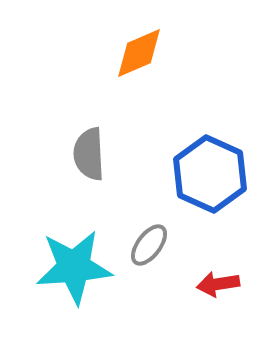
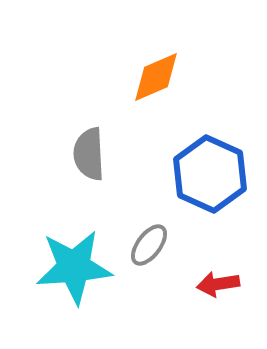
orange diamond: moved 17 px right, 24 px down
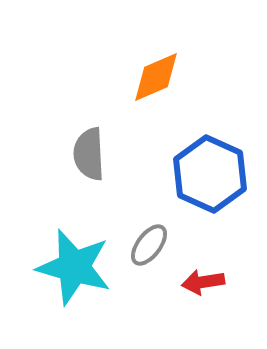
cyan star: rotated 20 degrees clockwise
red arrow: moved 15 px left, 2 px up
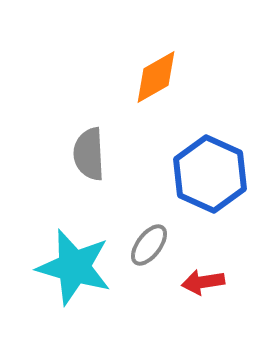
orange diamond: rotated 6 degrees counterclockwise
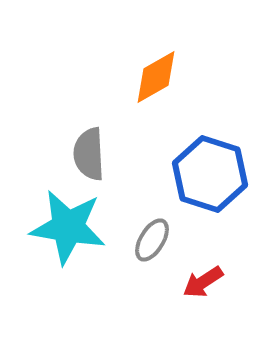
blue hexagon: rotated 6 degrees counterclockwise
gray ellipse: moved 3 px right, 5 px up; rotated 6 degrees counterclockwise
cyan star: moved 6 px left, 40 px up; rotated 6 degrees counterclockwise
red arrow: rotated 24 degrees counterclockwise
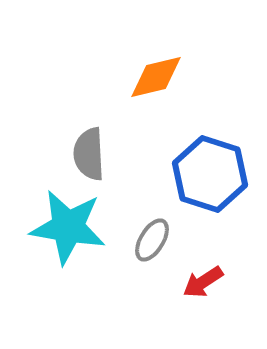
orange diamond: rotated 16 degrees clockwise
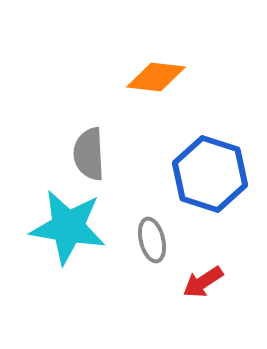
orange diamond: rotated 20 degrees clockwise
gray ellipse: rotated 45 degrees counterclockwise
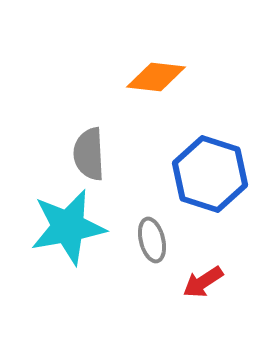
cyan star: rotated 20 degrees counterclockwise
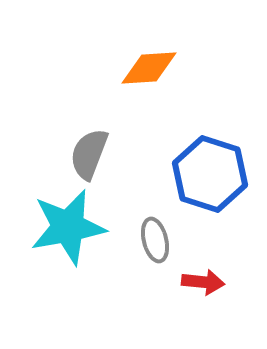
orange diamond: moved 7 px left, 9 px up; rotated 10 degrees counterclockwise
gray semicircle: rotated 24 degrees clockwise
gray ellipse: moved 3 px right
red arrow: rotated 141 degrees counterclockwise
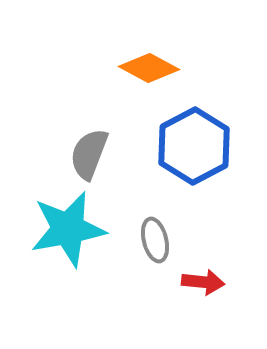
orange diamond: rotated 32 degrees clockwise
blue hexagon: moved 16 px left, 28 px up; rotated 14 degrees clockwise
cyan star: moved 2 px down
